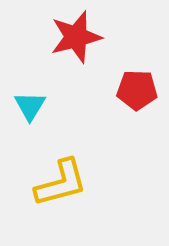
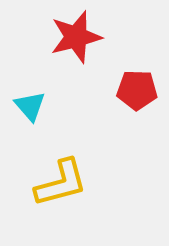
cyan triangle: rotated 12 degrees counterclockwise
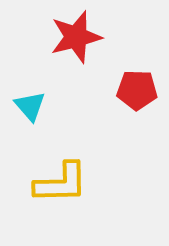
yellow L-shape: rotated 14 degrees clockwise
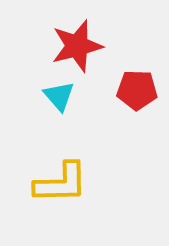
red star: moved 1 px right, 9 px down
cyan triangle: moved 29 px right, 10 px up
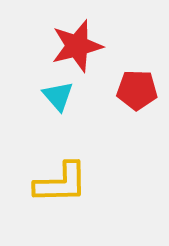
cyan triangle: moved 1 px left
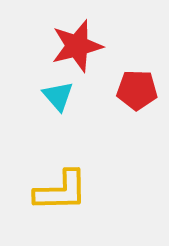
yellow L-shape: moved 8 px down
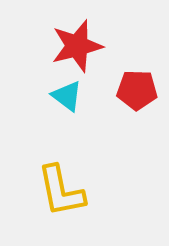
cyan triangle: moved 9 px right; rotated 12 degrees counterclockwise
yellow L-shape: rotated 80 degrees clockwise
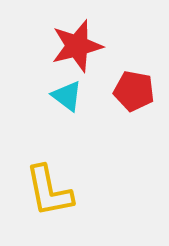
red pentagon: moved 3 px left, 1 px down; rotated 9 degrees clockwise
yellow L-shape: moved 12 px left
